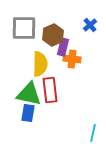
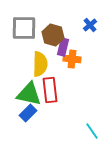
brown hexagon: rotated 20 degrees counterclockwise
blue rectangle: rotated 36 degrees clockwise
cyan line: moved 1 px left, 2 px up; rotated 48 degrees counterclockwise
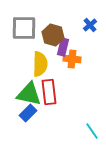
red rectangle: moved 1 px left, 2 px down
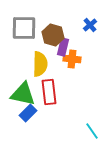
green triangle: moved 6 px left
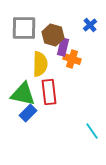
orange cross: rotated 12 degrees clockwise
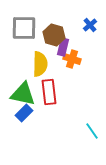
brown hexagon: moved 1 px right
blue rectangle: moved 4 px left
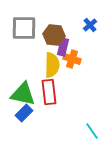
brown hexagon: rotated 10 degrees counterclockwise
yellow semicircle: moved 12 px right, 1 px down
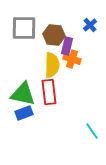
purple rectangle: moved 4 px right, 1 px up
blue rectangle: rotated 24 degrees clockwise
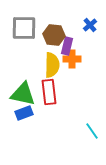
orange cross: rotated 18 degrees counterclockwise
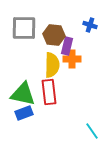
blue cross: rotated 32 degrees counterclockwise
